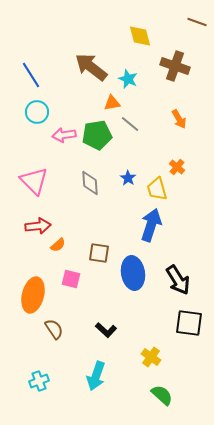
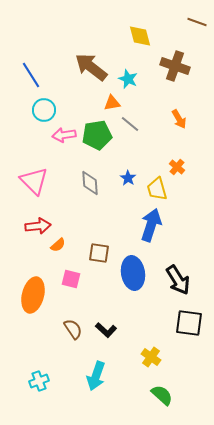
cyan circle: moved 7 px right, 2 px up
brown semicircle: moved 19 px right
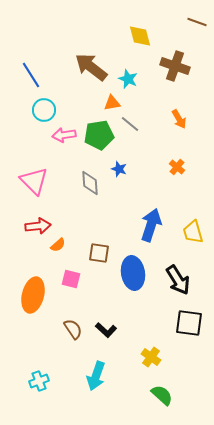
green pentagon: moved 2 px right
blue star: moved 9 px left, 9 px up; rotated 14 degrees counterclockwise
yellow trapezoid: moved 36 px right, 43 px down
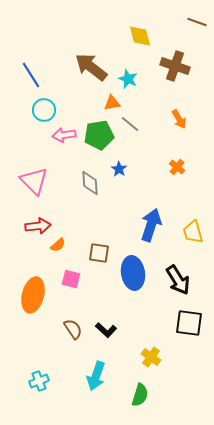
blue star: rotated 14 degrees clockwise
green semicircle: moved 22 px left; rotated 65 degrees clockwise
